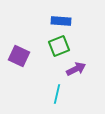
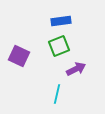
blue rectangle: rotated 12 degrees counterclockwise
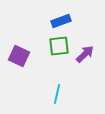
blue rectangle: rotated 12 degrees counterclockwise
green square: rotated 15 degrees clockwise
purple arrow: moved 9 px right, 15 px up; rotated 18 degrees counterclockwise
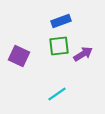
purple arrow: moved 2 px left; rotated 12 degrees clockwise
cyan line: rotated 42 degrees clockwise
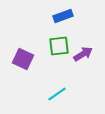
blue rectangle: moved 2 px right, 5 px up
purple square: moved 4 px right, 3 px down
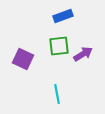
cyan line: rotated 66 degrees counterclockwise
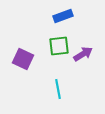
cyan line: moved 1 px right, 5 px up
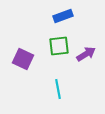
purple arrow: moved 3 px right
